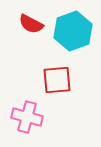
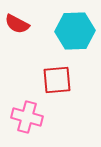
red semicircle: moved 14 px left
cyan hexagon: moved 2 px right; rotated 18 degrees clockwise
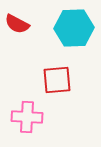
cyan hexagon: moved 1 px left, 3 px up
pink cross: rotated 12 degrees counterclockwise
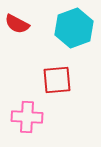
cyan hexagon: rotated 18 degrees counterclockwise
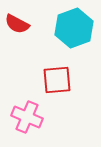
pink cross: rotated 20 degrees clockwise
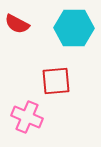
cyan hexagon: rotated 21 degrees clockwise
red square: moved 1 px left, 1 px down
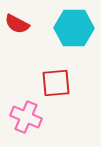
red square: moved 2 px down
pink cross: moved 1 px left
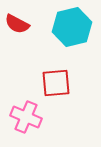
cyan hexagon: moved 2 px left, 1 px up; rotated 15 degrees counterclockwise
